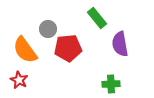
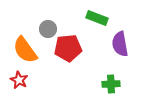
green rectangle: rotated 30 degrees counterclockwise
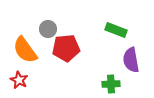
green rectangle: moved 19 px right, 12 px down
purple semicircle: moved 11 px right, 16 px down
red pentagon: moved 2 px left
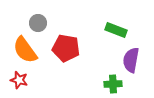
gray circle: moved 10 px left, 6 px up
red pentagon: rotated 16 degrees clockwise
purple semicircle: rotated 20 degrees clockwise
red star: rotated 12 degrees counterclockwise
green cross: moved 2 px right
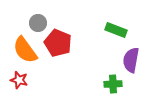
red pentagon: moved 8 px left, 5 px up; rotated 12 degrees clockwise
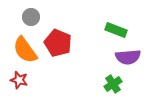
gray circle: moved 7 px left, 6 px up
purple semicircle: moved 3 px left, 3 px up; rotated 105 degrees counterclockwise
green cross: rotated 30 degrees counterclockwise
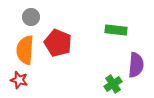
green rectangle: rotated 15 degrees counterclockwise
orange semicircle: rotated 40 degrees clockwise
purple semicircle: moved 8 px right, 8 px down; rotated 80 degrees counterclockwise
